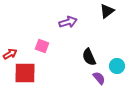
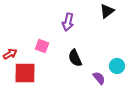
purple arrow: rotated 120 degrees clockwise
black semicircle: moved 14 px left, 1 px down
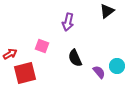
red square: rotated 15 degrees counterclockwise
purple semicircle: moved 6 px up
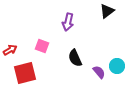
red arrow: moved 4 px up
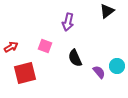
pink square: moved 3 px right
red arrow: moved 1 px right, 3 px up
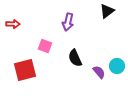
red arrow: moved 2 px right, 23 px up; rotated 32 degrees clockwise
red square: moved 3 px up
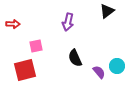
pink square: moved 9 px left; rotated 32 degrees counterclockwise
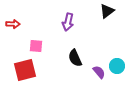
pink square: rotated 16 degrees clockwise
